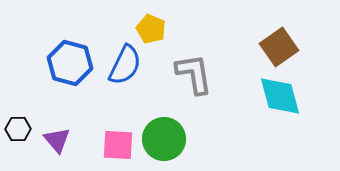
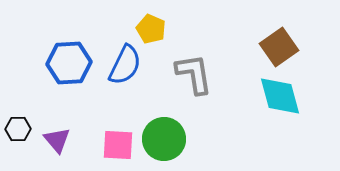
blue hexagon: moved 1 px left; rotated 18 degrees counterclockwise
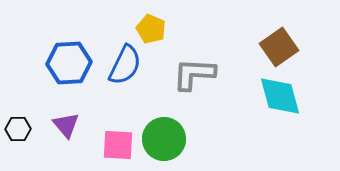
gray L-shape: rotated 78 degrees counterclockwise
purple triangle: moved 9 px right, 15 px up
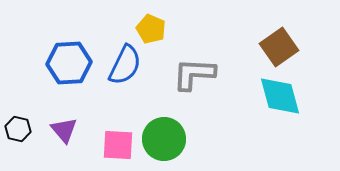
purple triangle: moved 2 px left, 5 px down
black hexagon: rotated 15 degrees clockwise
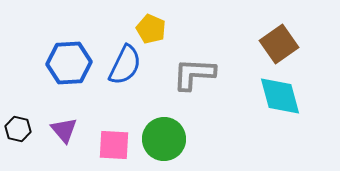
brown square: moved 3 px up
pink square: moved 4 px left
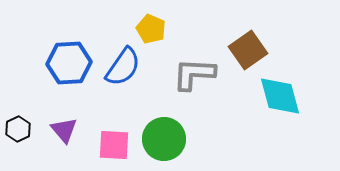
brown square: moved 31 px left, 6 px down
blue semicircle: moved 2 px left, 2 px down; rotated 9 degrees clockwise
black hexagon: rotated 20 degrees clockwise
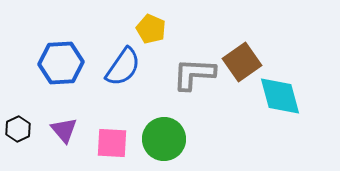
brown square: moved 6 px left, 12 px down
blue hexagon: moved 8 px left
pink square: moved 2 px left, 2 px up
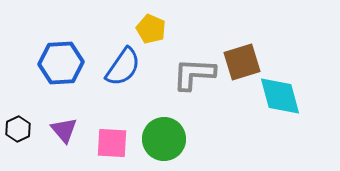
brown square: rotated 18 degrees clockwise
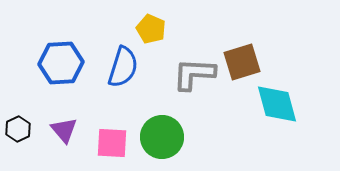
blue semicircle: rotated 18 degrees counterclockwise
cyan diamond: moved 3 px left, 8 px down
green circle: moved 2 px left, 2 px up
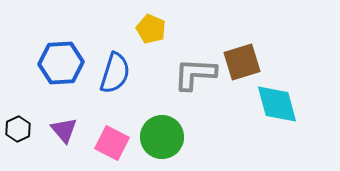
blue semicircle: moved 8 px left, 6 px down
gray L-shape: moved 1 px right
pink square: rotated 24 degrees clockwise
